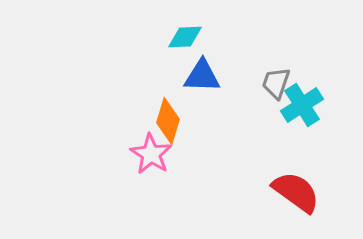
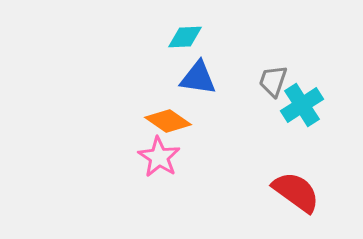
blue triangle: moved 4 px left, 2 px down; rotated 6 degrees clockwise
gray trapezoid: moved 3 px left, 2 px up
orange diamond: rotated 72 degrees counterclockwise
pink star: moved 8 px right, 3 px down
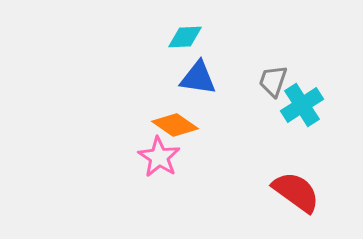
orange diamond: moved 7 px right, 4 px down
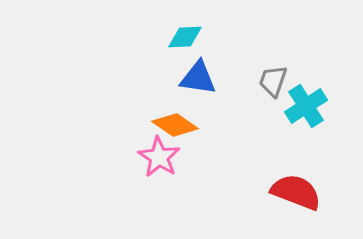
cyan cross: moved 4 px right, 1 px down
red semicircle: rotated 15 degrees counterclockwise
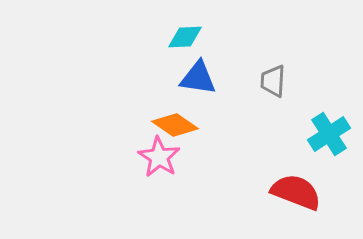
gray trapezoid: rotated 16 degrees counterclockwise
cyan cross: moved 23 px right, 28 px down
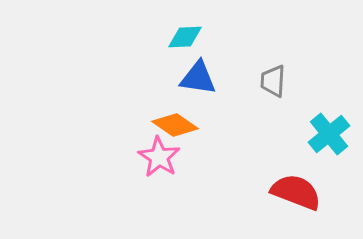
cyan cross: rotated 6 degrees counterclockwise
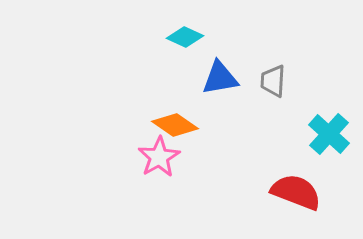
cyan diamond: rotated 27 degrees clockwise
blue triangle: moved 22 px right; rotated 18 degrees counterclockwise
cyan cross: rotated 9 degrees counterclockwise
pink star: rotated 9 degrees clockwise
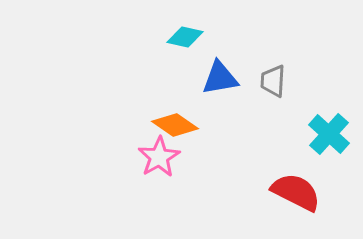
cyan diamond: rotated 12 degrees counterclockwise
red semicircle: rotated 6 degrees clockwise
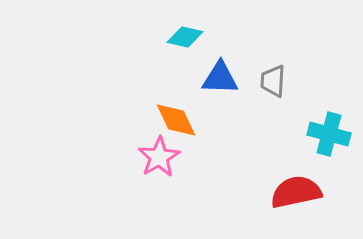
blue triangle: rotated 12 degrees clockwise
orange diamond: moved 1 px right, 5 px up; rotated 30 degrees clockwise
cyan cross: rotated 27 degrees counterclockwise
red semicircle: rotated 39 degrees counterclockwise
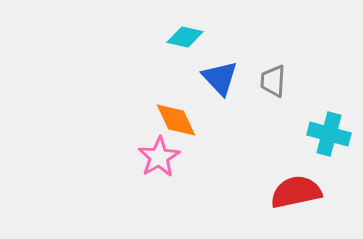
blue triangle: rotated 45 degrees clockwise
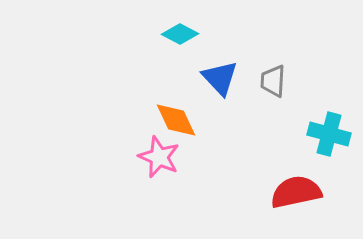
cyan diamond: moved 5 px left, 3 px up; rotated 15 degrees clockwise
pink star: rotated 18 degrees counterclockwise
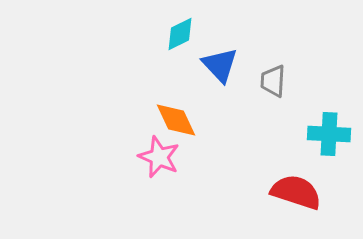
cyan diamond: rotated 54 degrees counterclockwise
blue triangle: moved 13 px up
cyan cross: rotated 12 degrees counterclockwise
red semicircle: rotated 30 degrees clockwise
